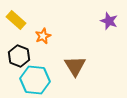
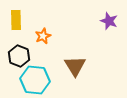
yellow rectangle: rotated 48 degrees clockwise
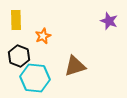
brown triangle: rotated 45 degrees clockwise
cyan hexagon: moved 2 px up
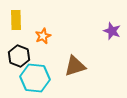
purple star: moved 3 px right, 10 px down
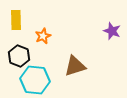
cyan hexagon: moved 2 px down
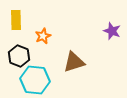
brown triangle: moved 1 px left, 4 px up
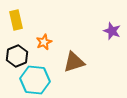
yellow rectangle: rotated 12 degrees counterclockwise
orange star: moved 1 px right, 6 px down
black hexagon: moved 2 px left; rotated 15 degrees clockwise
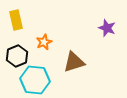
purple star: moved 5 px left, 3 px up
